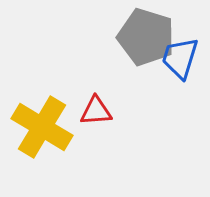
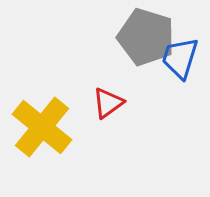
red triangle: moved 12 px right, 8 px up; rotated 32 degrees counterclockwise
yellow cross: rotated 8 degrees clockwise
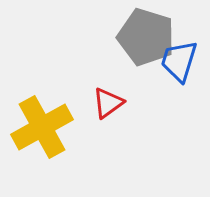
blue trapezoid: moved 1 px left, 3 px down
yellow cross: rotated 22 degrees clockwise
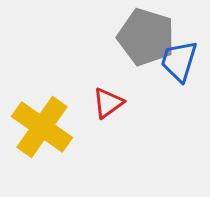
yellow cross: rotated 26 degrees counterclockwise
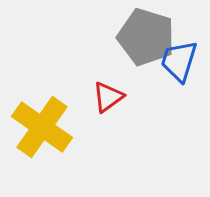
red triangle: moved 6 px up
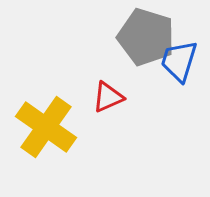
red triangle: rotated 12 degrees clockwise
yellow cross: moved 4 px right
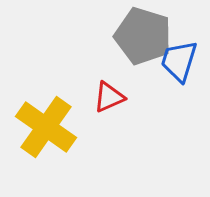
gray pentagon: moved 3 px left, 1 px up
red triangle: moved 1 px right
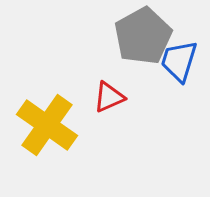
gray pentagon: rotated 26 degrees clockwise
yellow cross: moved 1 px right, 2 px up
